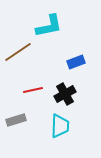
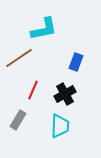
cyan L-shape: moved 5 px left, 3 px down
brown line: moved 1 px right, 6 px down
blue rectangle: rotated 48 degrees counterclockwise
red line: rotated 54 degrees counterclockwise
gray rectangle: moved 2 px right; rotated 42 degrees counterclockwise
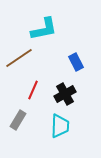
blue rectangle: rotated 48 degrees counterclockwise
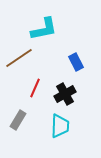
red line: moved 2 px right, 2 px up
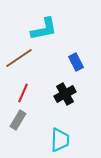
red line: moved 12 px left, 5 px down
cyan trapezoid: moved 14 px down
